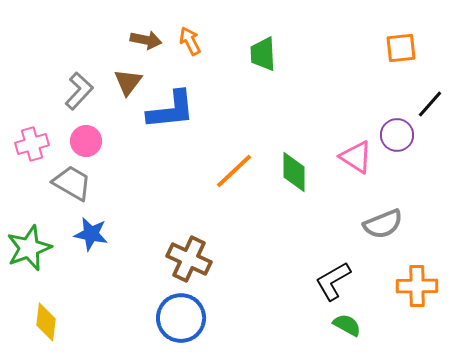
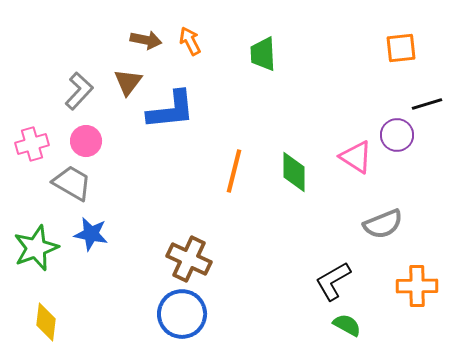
black line: moved 3 px left; rotated 32 degrees clockwise
orange line: rotated 33 degrees counterclockwise
green star: moved 7 px right
blue circle: moved 1 px right, 4 px up
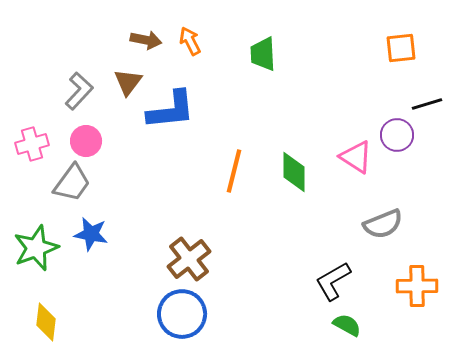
gray trapezoid: rotated 96 degrees clockwise
brown cross: rotated 27 degrees clockwise
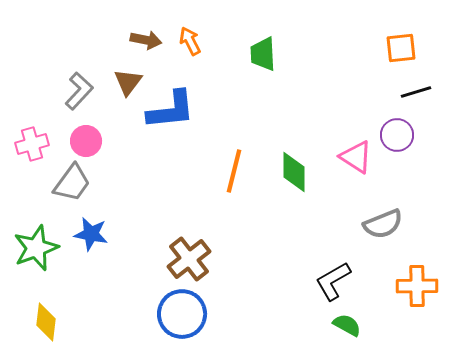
black line: moved 11 px left, 12 px up
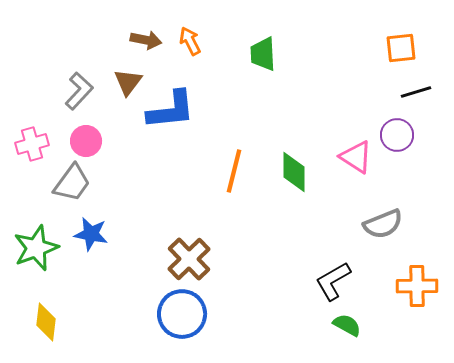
brown cross: rotated 6 degrees counterclockwise
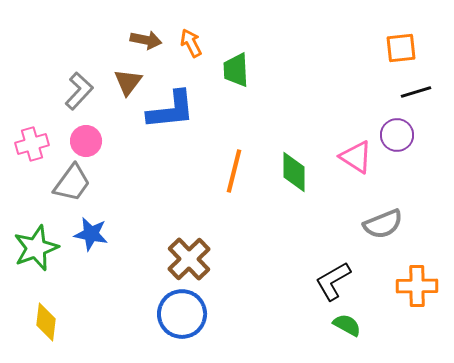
orange arrow: moved 1 px right, 2 px down
green trapezoid: moved 27 px left, 16 px down
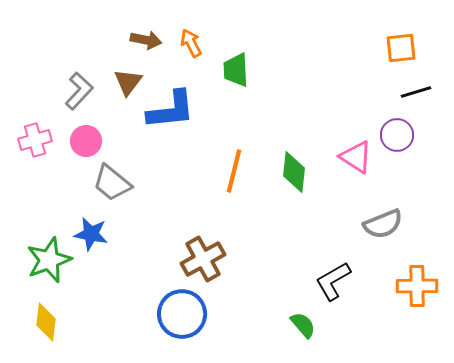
pink cross: moved 3 px right, 4 px up
green diamond: rotated 6 degrees clockwise
gray trapezoid: moved 40 px right; rotated 93 degrees clockwise
green star: moved 13 px right, 12 px down
brown cross: moved 14 px right; rotated 15 degrees clockwise
green semicircle: moved 44 px left; rotated 20 degrees clockwise
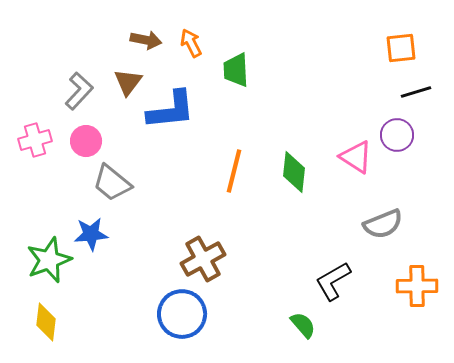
blue star: rotated 16 degrees counterclockwise
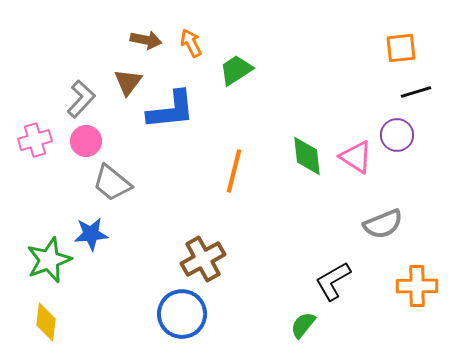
green trapezoid: rotated 60 degrees clockwise
gray L-shape: moved 2 px right, 8 px down
green diamond: moved 13 px right, 16 px up; rotated 12 degrees counterclockwise
green semicircle: rotated 100 degrees counterclockwise
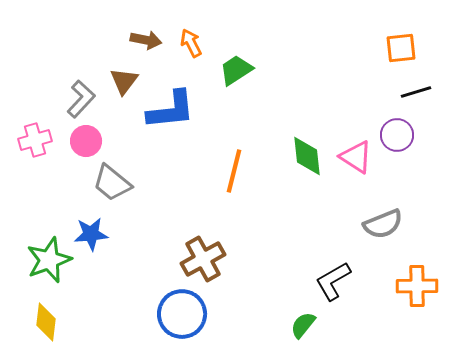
brown triangle: moved 4 px left, 1 px up
